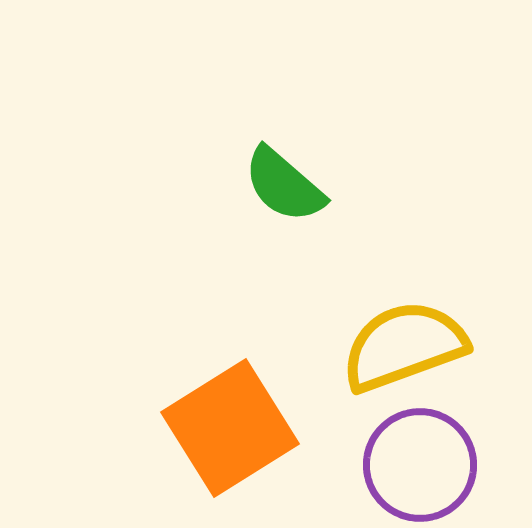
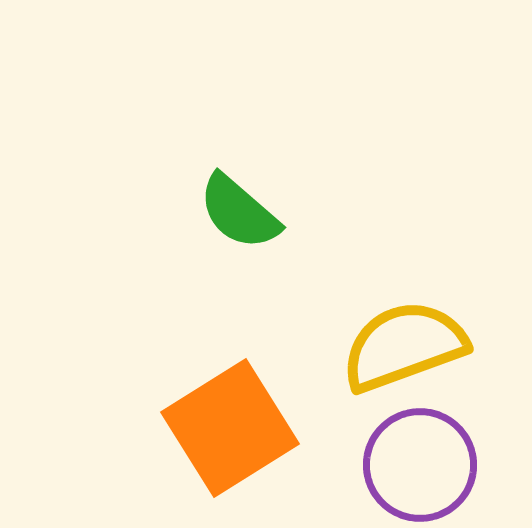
green semicircle: moved 45 px left, 27 px down
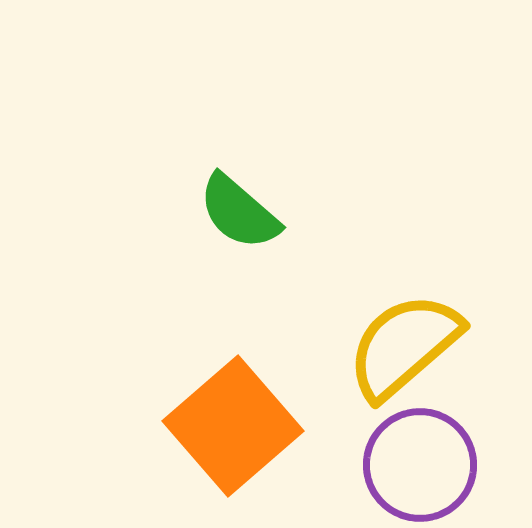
yellow semicircle: rotated 21 degrees counterclockwise
orange square: moved 3 px right, 2 px up; rotated 9 degrees counterclockwise
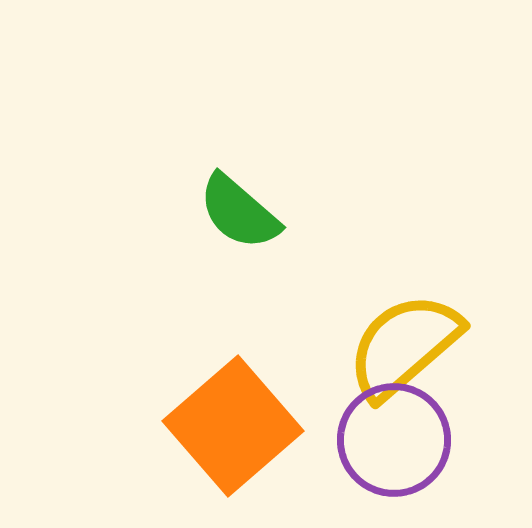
purple circle: moved 26 px left, 25 px up
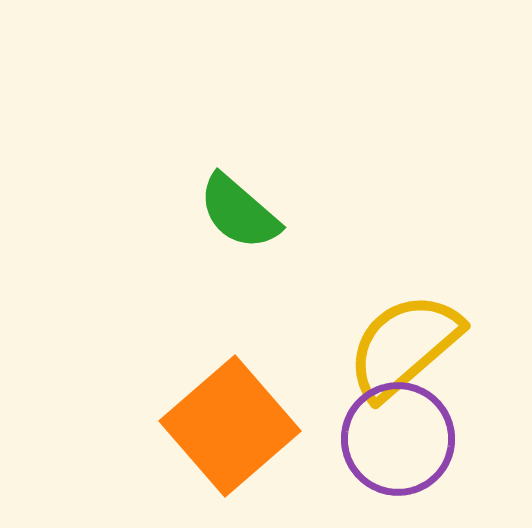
orange square: moved 3 px left
purple circle: moved 4 px right, 1 px up
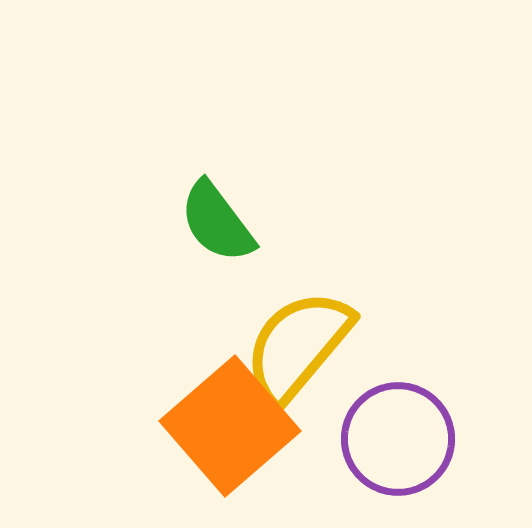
green semicircle: moved 22 px left, 10 px down; rotated 12 degrees clockwise
yellow semicircle: moved 106 px left; rotated 9 degrees counterclockwise
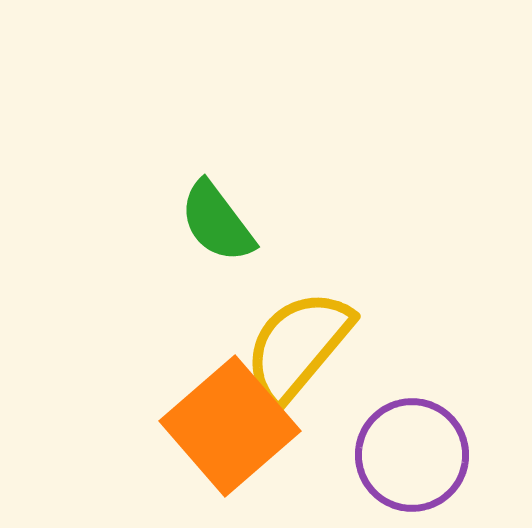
purple circle: moved 14 px right, 16 px down
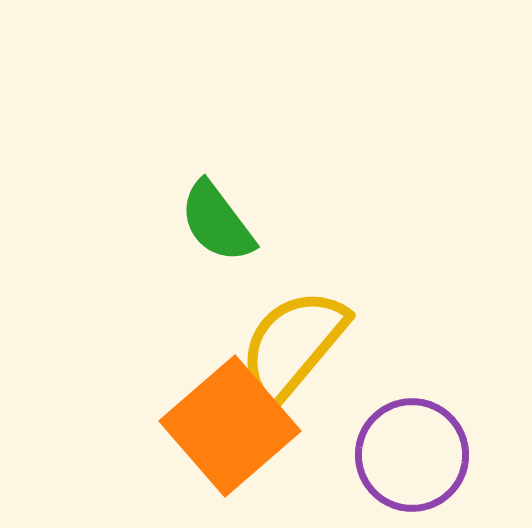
yellow semicircle: moved 5 px left, 1 px up
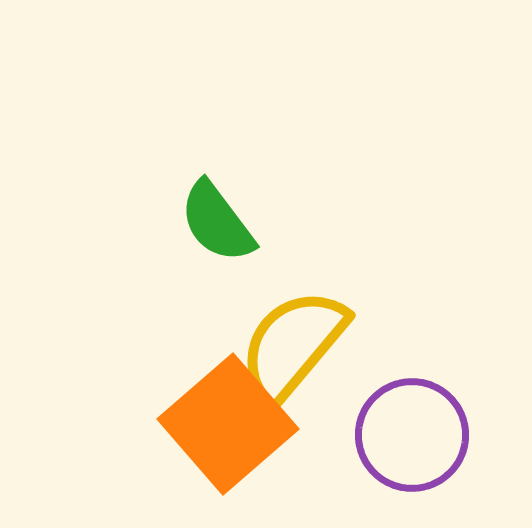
orange square: moved 2 px left, 2 px up
purple circle: moved 20 px up
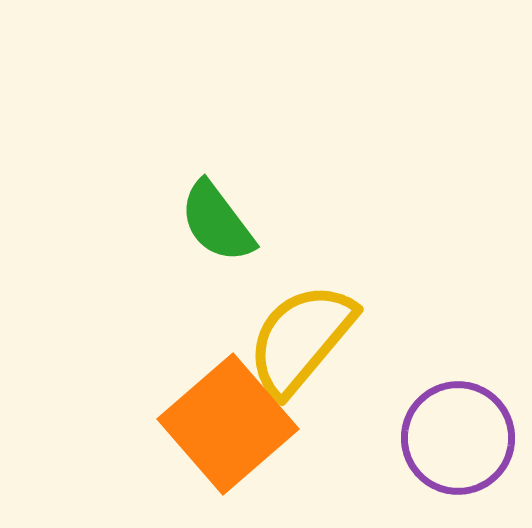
yellow semicircle: moved 8 px right, 6 px up
purple circle: moved 46 px right, 3 px down
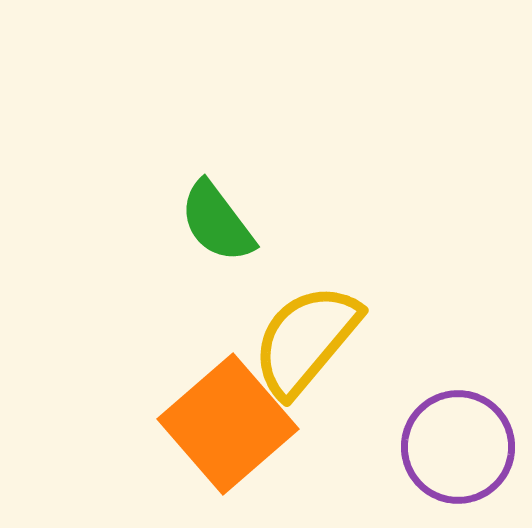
yellow semicircle: moved 5 px right, 1 px down
purple circle: moved 9 px down
